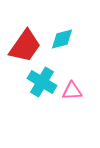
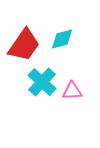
red trapezoid: moved 1 px left, 1 px up
cyan cross: rotated 12 degrees clockwise
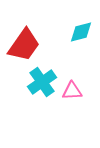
cyan diamond: moved 19 px right, 7 px up
cyan cross: rotated 12 degrees clockwise
